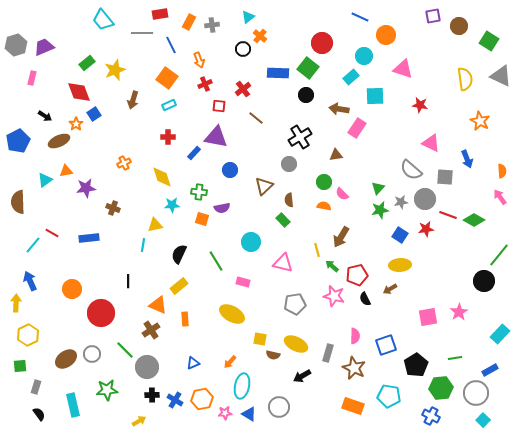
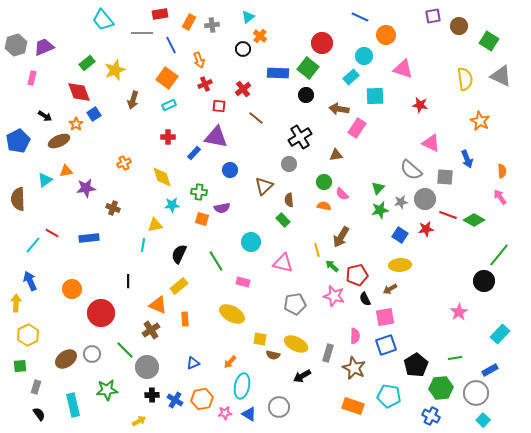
brown semicircle at (18, 202): moved 3 px up
pink square at (428, 317): moved 43 px left
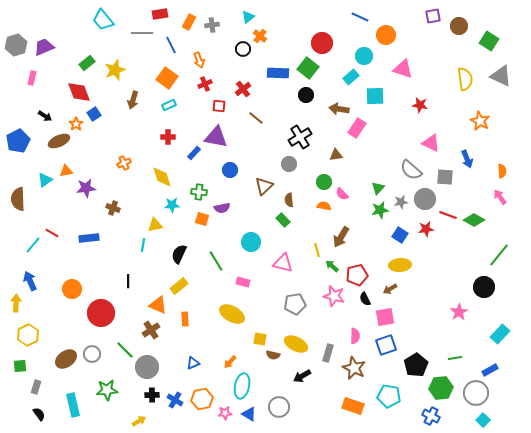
black circle at (484, 281): moved 6 px down
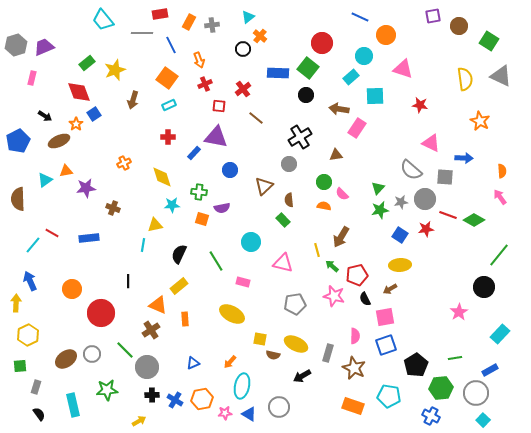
blue arrow at (467, 159): moved 3 px left, 1 px up; rotated 66 degrees counterclockwise
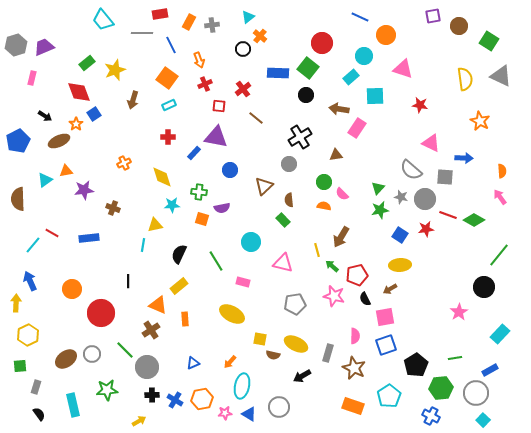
purple star at (86, 188): moved 2 px left, 2 px down
gray star at (401, 202): moved 5 px up; rotated 24 degrees clockwise
cyan pentagon at (389, 396): rotated 30 degrees clockwise
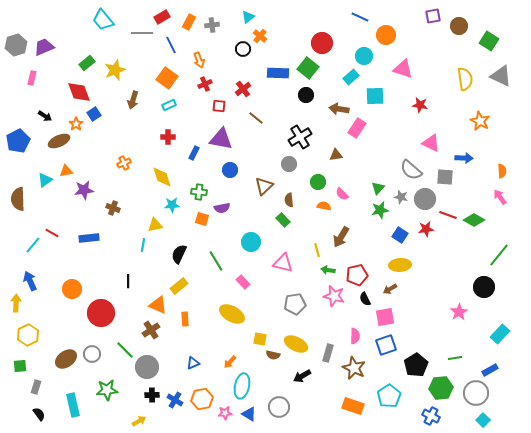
red rectangle at (160, 14): moved 2 px right, 3 px down; rotated 21 degrees counterclockwise
purple triangle at (216, 137): moved 5 px right, 2 px down
blue rectangle at (194, 153): rotated 16 degrees counterclockwise
green circle at (324, 182): moved 6 px left
green arrow at (332, 266): moved 4 px left, 4 px down; rotated 32 degrees counterclockwise
pink rectangle at (243, 282): rotated 32 degrees clockwise
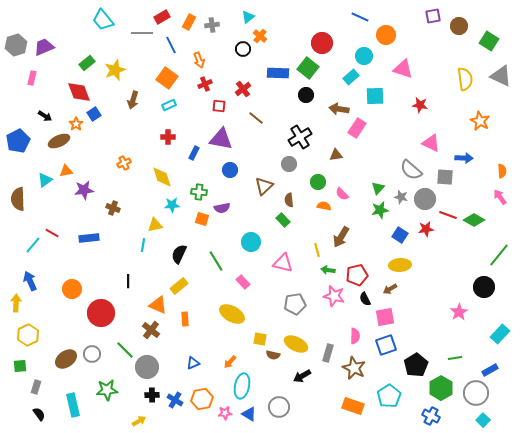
brown cross at (151, 330): rotated 18 degrees counterclockwise
green hexagon at (441, 388): rotated 25 degrees counterclockwise
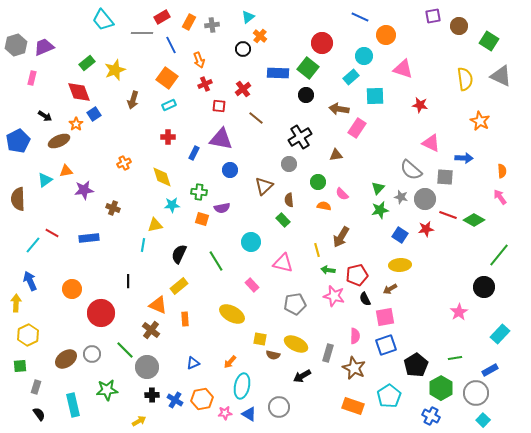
pink rectangle at (243, 282): moved 9 px right, 3 px down
